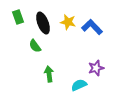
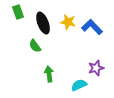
green rectangle: moved 5 px up
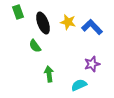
purple star: moved 4 px left, 4 px up
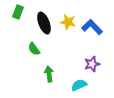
green rectangle: rotated 40 degrees clockwise
black ellipse: moved 1 px right
green semicircle: moved 1 px left, 3 px down
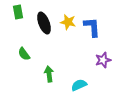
green rectangle: rotated 32 degrees counterclockwise
blue L-shape: rotated 40 degrees clockwise
green semicircle: moved 10 px left, 5 px down
purple star: moved 11 px right, 4 px up
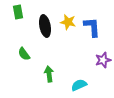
black ellipse: moved 1 px right, 3 px down; rotated 10 degrees clockwise
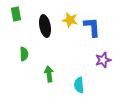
green rectangle: moved 2 px left, 2 px down
yellow star: moved 2 px right, 2 px up
green semicircle: rotated 144 degrees counterclockwise
cyan semicircle: rotated 70 degrees counterclockwise
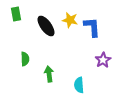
black ellipse: moved 1 px right; rotated 25 degrees counterclockwise
green semicircle: moved 1 px right, 5 px down
purple star: rotated 14 degrees counterclockwise
